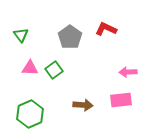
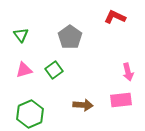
red L-shape: moved 9 px right, 12 px up
pink triangle: moved 6 px left, 2 px down; rotated 18 degrees counterclockwise
pink arrow: rotated 102 degrees counterclockwise
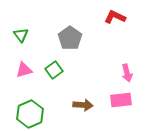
gray pentagon: moved 1 px down
pink arrow: moved 1 px left, 1 px down
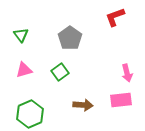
red L-shape: rotated 45 degrees counterclockwise
green square: moved 6 px right, 2 px down
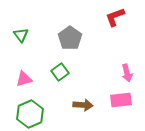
pink triangle: moved 9 px down
